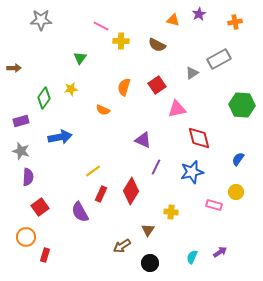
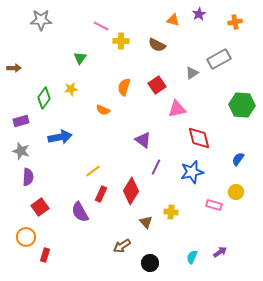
purple triangle at (143, 140): rotated 12 degrees clockwise
brown triangle at (148, 230): moved 2 px left, 8 px up; rotated 16 degrees counterclockwise
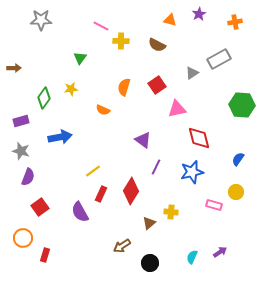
orange triangle at (173, 20): moved 3 px left
purple semicircle at (28, 177): rotated 18 degrees clockwise
brown triangle at (146, 222): moved 3 px right, 1 px down; rotated 32 degrees clockwise
orange circle at (26, 237): moved 3 px left, 1 px down
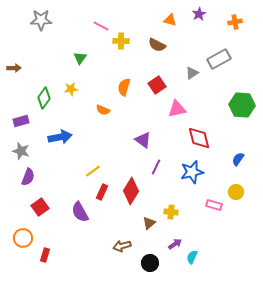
red rectangle at (101, 194): moved 1 px right, 2 px up
brown arrow at (122, 246): rotated 18 degrees clockwise
purple arrow at (220, 252): moved 45 px left, 8 px up
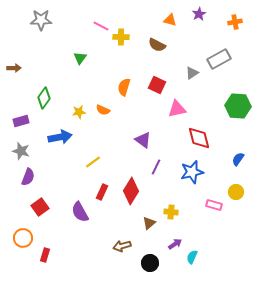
yellow cross at (121, 41): moved 4 px up
red square at (157, 85): rotated 30 degrees counterclockwise
yellow star at (71, 89): moved 8 px right, 23 px down
green hexagon at (242, 105): moved 4 px left, 1 px down
yellow line at (93, 171): moved 9 px up
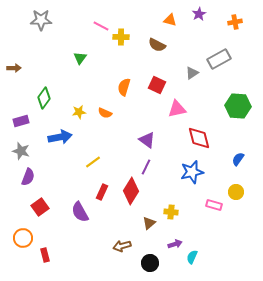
orange semicircle at (103, 110): moved 2 px right, 3 px down
purple triangle at (143, 140): moved 4 px right
purple line at (156, 167): moved 10 px left
purple arrow at (175, 244): rotated 16 degrees clockwise
red rectangle at (45, 255): rotated 32 degrees counterclockwise
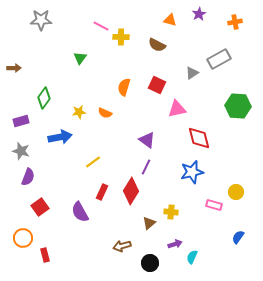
blue semicircle at (238, 159): moved 78 px down
